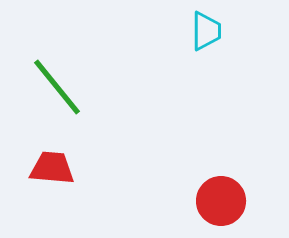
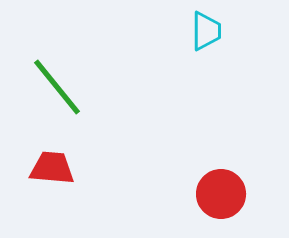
red circle: moved 7 px up
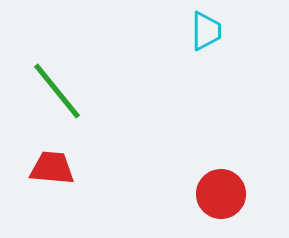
green line: moved 4 px down
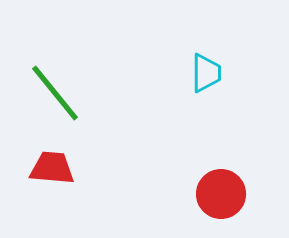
cyan trapezoid: moved 42 px down
green line: moved 2 px left, 2 px down
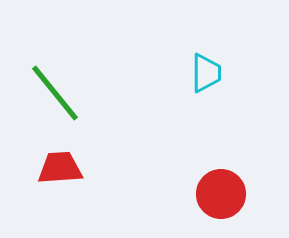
red trapezoid: moved 8 px right; rotated 9 degrees counterclockwise
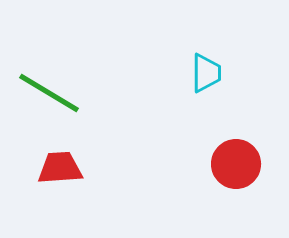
green line: moved 6 px left; rotated 20 degrees counterclockwise
red circle: moved 15 px right, 30 px up
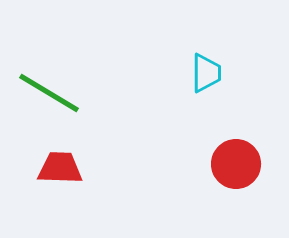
red trapezoid: rotated 6 degrees clockwise
